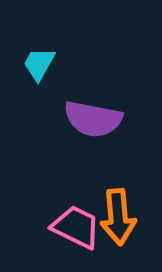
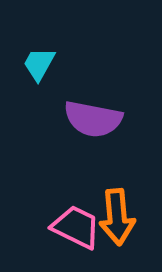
orange arrow: moved 1 px left
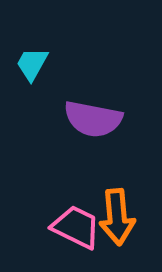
cyan trapezoid: moved 7 px left
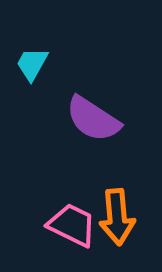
purple semicircle: rotated 22 degrees clockwise
pink trapezoid: moved 4 px left, 2 px up
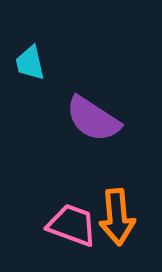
cyan trapezoid: moved 2 px left, 1 px up; rotated 42 degrees counterclockwise
pink trapezoid: rotated 6 degrees counterclockwise
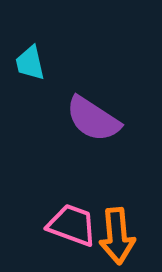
orange arrow: moved 19 px down
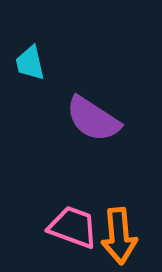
pink trapezoid: moved 1 px right, 2 px down
orange arrow: moved 2 px right
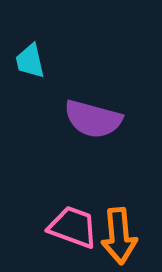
cyan trapezoid: moved 2 px up
purple semicircle: rotated 18 degrees counterclockwise
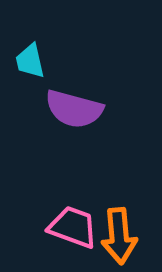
purple semicircle: moved 19 px left, 10 px up
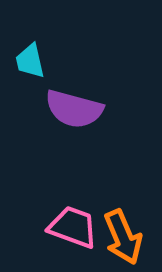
orange arrow: moved 4 px right, 1 px down; rotated 18 degrees counterclockwise
